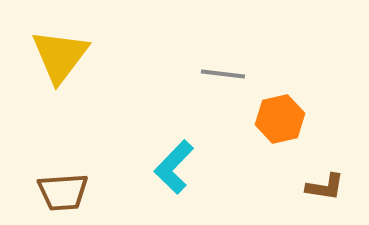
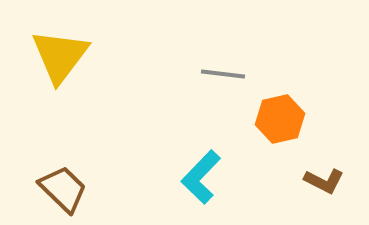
cyan L-shape: moved 27 px right, 10 px down
brown L-shape: moved 1 px left, 6 px up; rotated 18 degrees clockwise
brown trapezoid: moved 3 px up; rotated 132 degrees counterclockwise
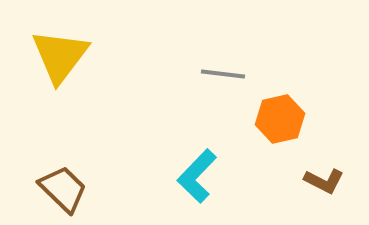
cyan L-shape: moved 4 px left, 1 px up
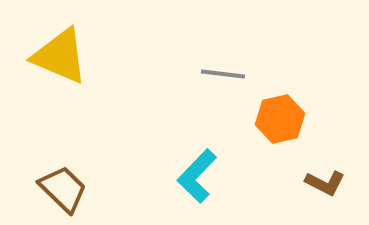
yellow triangle: rotated 44 degrees counterclockwise
brown L-shape: moved 1 px right, 2 px down
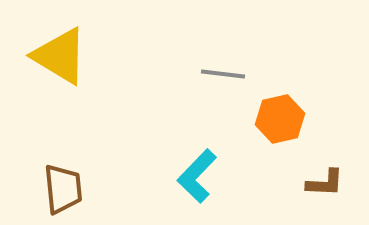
yellow triangle: rotated 8 degrees clockwise
brown L-shape: rotated 24 degrees counterclockwise
brown trapezoid: rotated 40 degrees clockwise
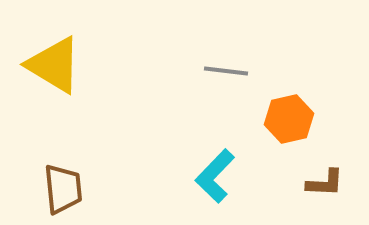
yellow triangle: moved 6 px left, 9 px down
gray line: moved 3 px right, 3 px up
orange hexagon: moved 9 px right
cyan L-shape: moved 18 px right
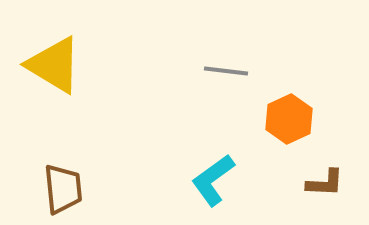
orange hexagon: rotated 12 degrees counterclockwise
cyan L-shape: moved 2 px left, 4 px down; rotated 10 degrees clockwise
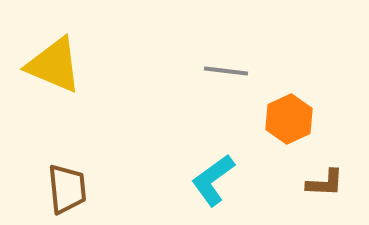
yellow triangle: rotated 8 degrees counterclockwise
brown trapezoid: moved 4 px right
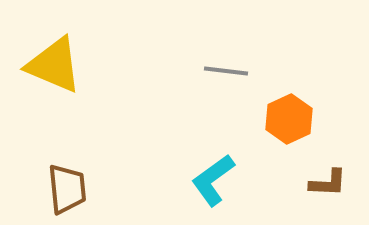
brown L-shape: moved 3 px right
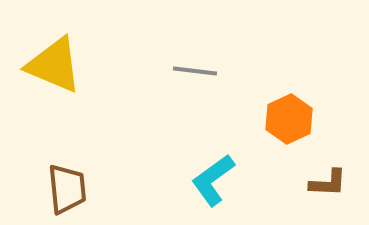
gray line: moved 31 px left
